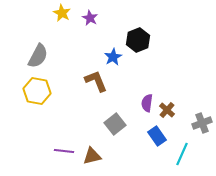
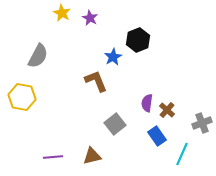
yellow hexagon: moved 15 px left, 6 px down
purple line: moved 11 px left, 6 px down; rotated 12 degrees counterclockwise
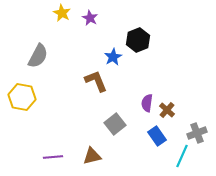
gray cross: moved 5 px left, 10 px down
cyan line: moved 2 px down
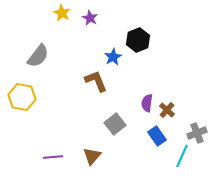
gray semicircle: rotated 10 degrees clockwise
brown triangle: rotated 36 degrees counterclockwise
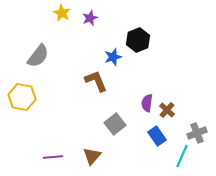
purple star: rotated 21 degrees clockwise
blue star: rotated 12 degrees clockwise
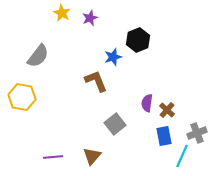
blue rectangle: moved 7 px right; rotated 24 degrees clockwise
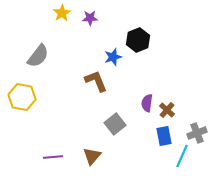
yellow star: rotated 12 degrees clockwise
purple star: rotated 21 degrees clockwise
